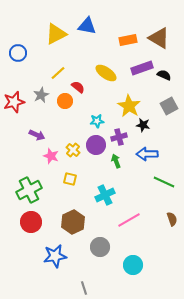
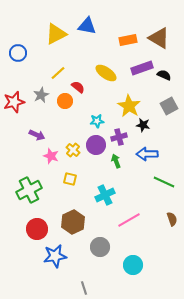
red circle: moved 6 px right, 7 px down
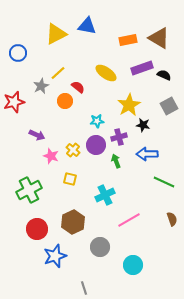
gray star: moved 9 px up
yellow star: moved 1 px up; rotated 10 degrees clockwise
blue star: rotated 10 degrees counterclockwise
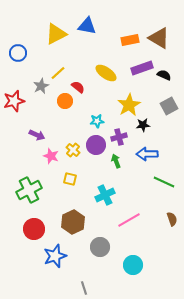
orange rectangle: moved 2 px right
red star: moved 1 px up
black star: rotated 16 degrees counterclockwise
red circle: moved 3 px left
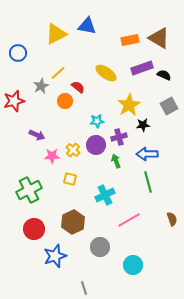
pink star: moved 1 px right; rotated 21 degrees counterclockwise
green line: moved 16 px left; rotated 50 degrees clockwise
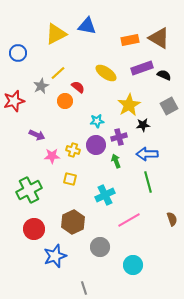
yellow cross: rotated 24 degrees counterclockwise
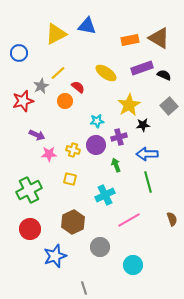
blue circle: moved 1 px right
red star: moved 9 px right
gray square: rotated 12 degrees counterclockwise
pink star: moved 3 px left, 2 px up
green arrow: moved 4 px down
red circle: moved 4 px left
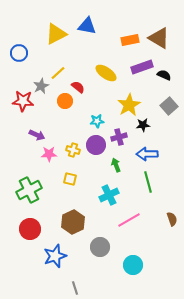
purple rectangle: moved 1 px up
red star: rotated 20 degrees clockwise
cyan cross: moved 4 px right
gray line: moved 9 px left
